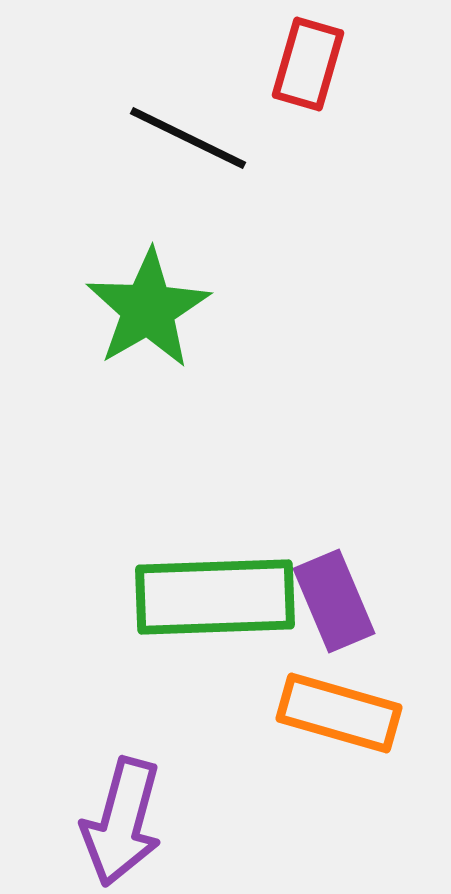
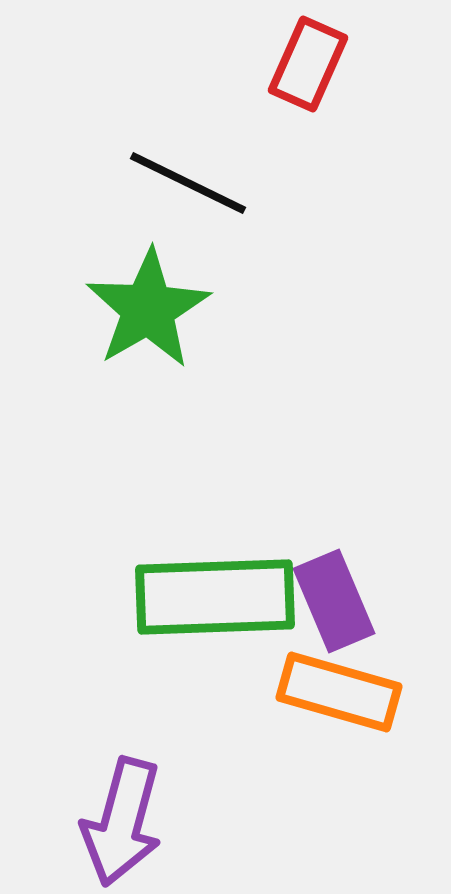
red rectangle: rotated 8 degrees clockwise
black line: moved 45 px down
orange rectangle: moved 21 px up
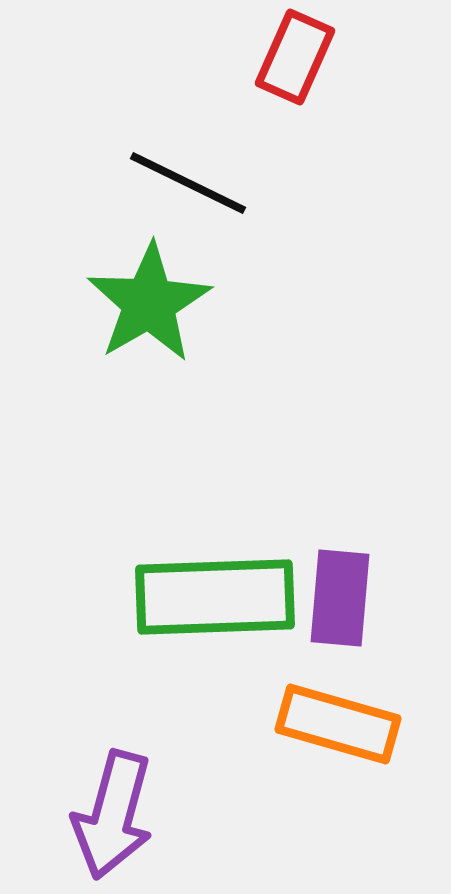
red rectangle: moved 13 px left, 7 px up
green star: moved 1 px right, 6 px up
purple rectangle: moved 6 px right, 3 px up; rotated 28 degrees clockwise
orange rectangle: moved 1 px left, 32 px down
purple arrow: moved 9 px left, 7 px up
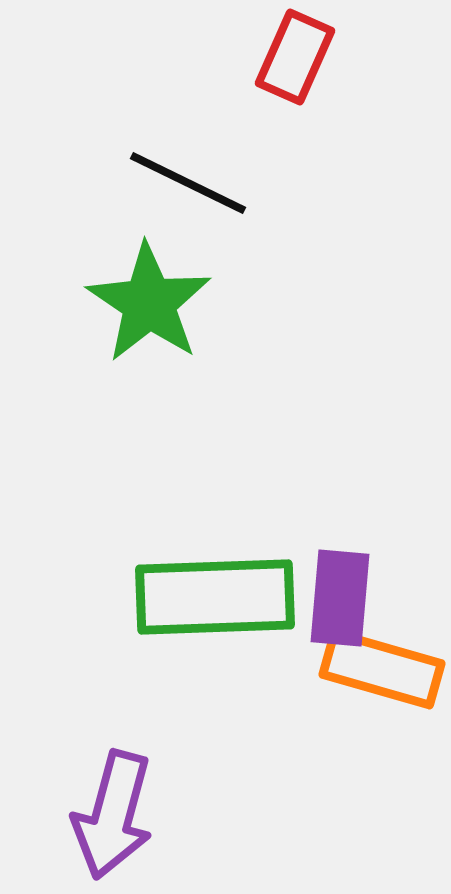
green star: rotated 8 degrees counterclockwise
orange rectangle: moved 44 px right, 55 px up
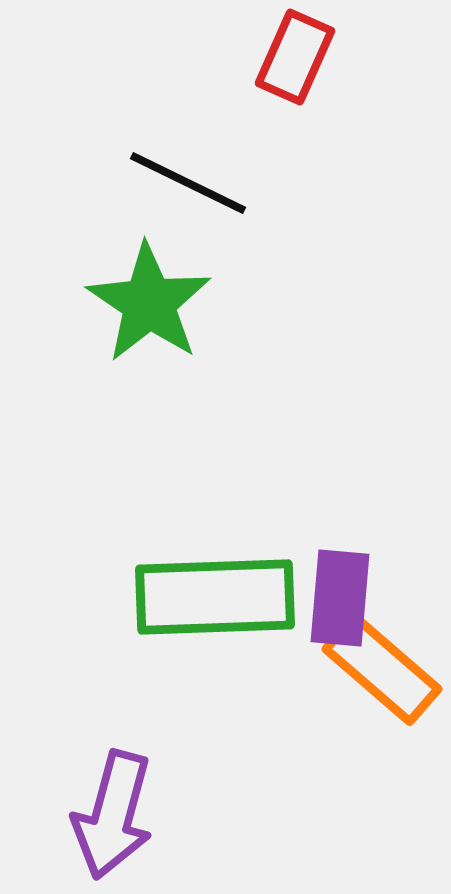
orange rectangle: rotated 25 degrees clockwise
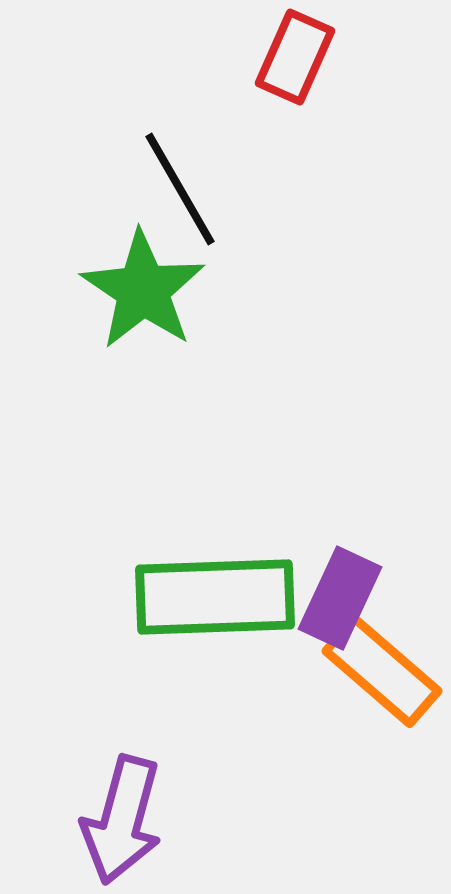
black line: moved 8 px left, 6 px down; rotated 34 degrees clockwise
green star: moved 6 px left, 13 px up
purple rectangle: rotated 20 degrees clockwise
orange rectangle: moved 2 px down
purple arrow: moved 9 px right, 5 px down
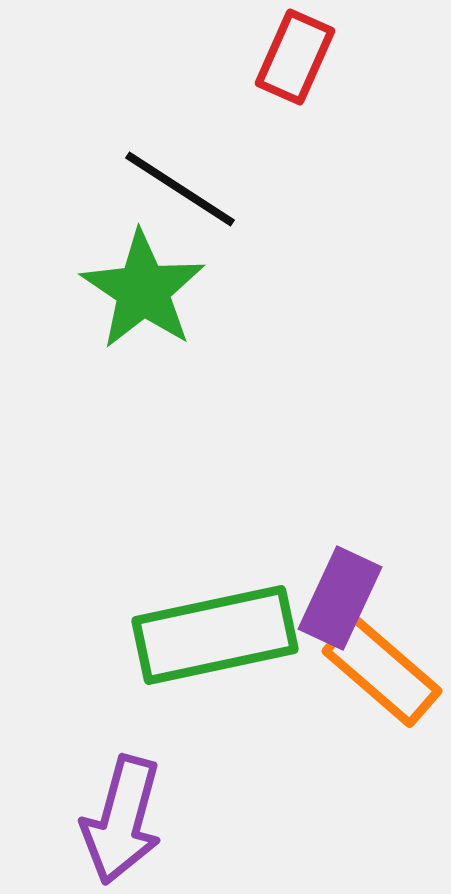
black line: rotated 27 degrees counterclockwise
green rectangle: moved 38 px down; rotated 10 degrees counterclockwise
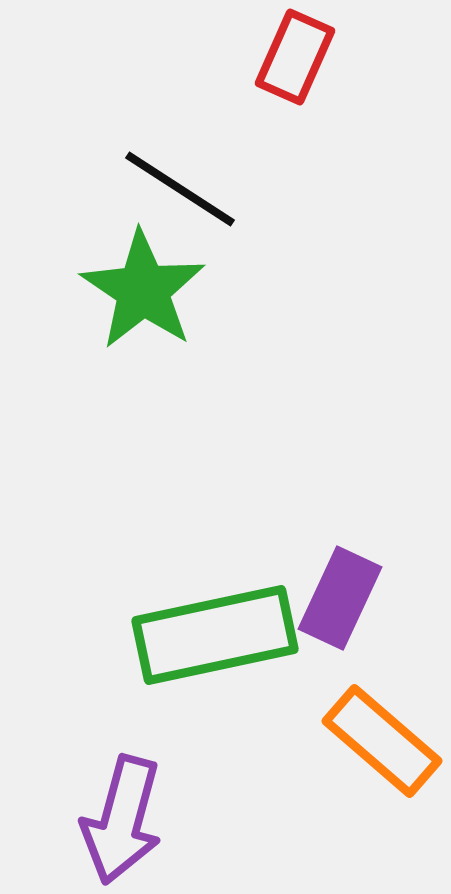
orange rectangle: moved 70 px down
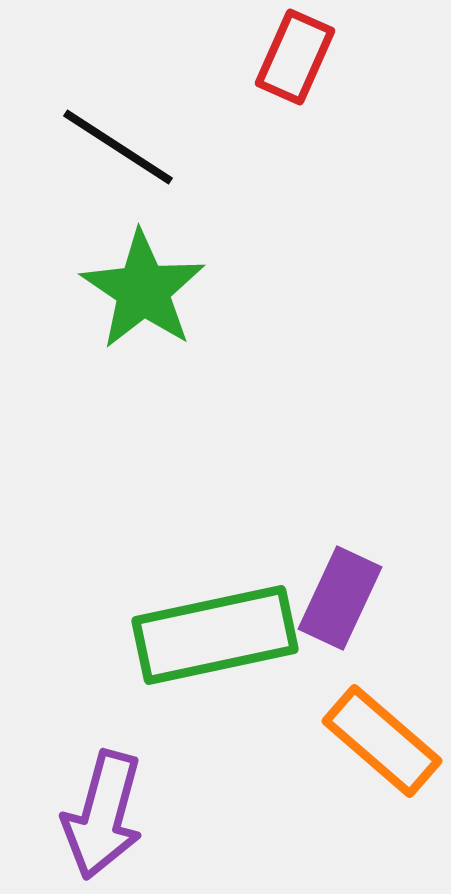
black line: moved 62 px left, 42 px up
purple arrow: moved 19 px left, 5 px up
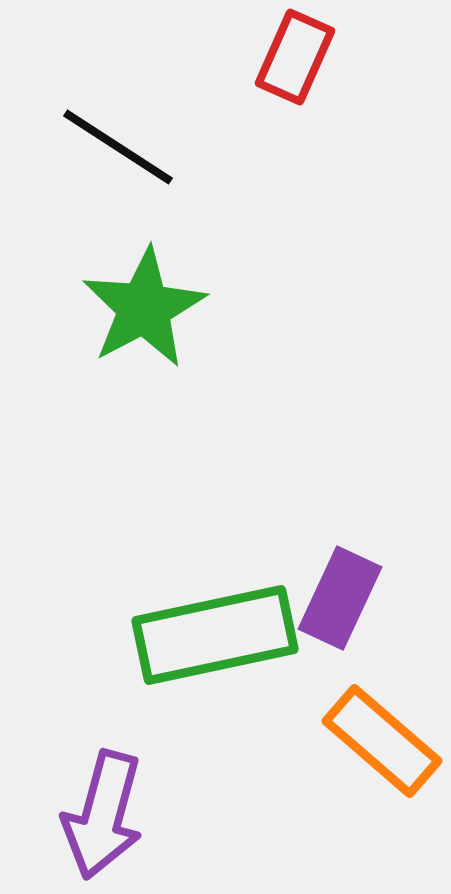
green star: moved 1 px right, 18 px down; rotated 10 degrees clockwise
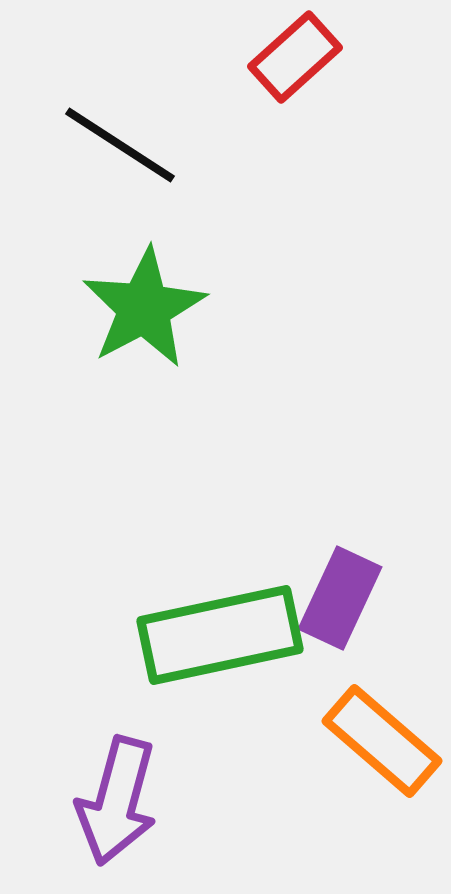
red rectangle: rotated 24 degrees clockwise
black line: moved 2 px right, 2 px up
green rectangle: moved 5 px right
purple arrow: moved 14 px right, 14 px up
